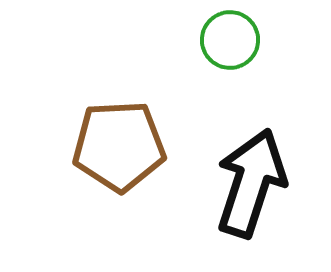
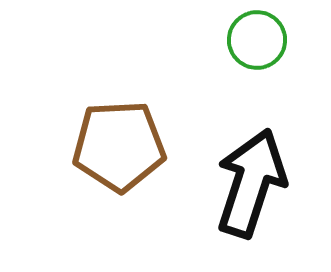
green circle: moved 27 px right
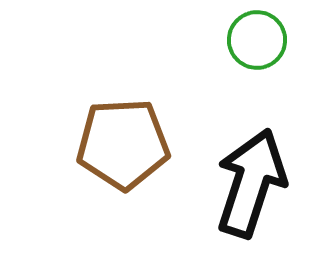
brown pentagon: moved 4 px right, 2 px up
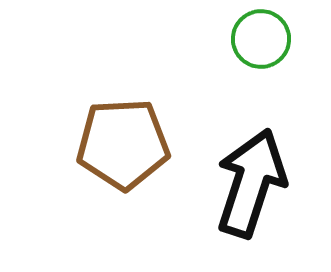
green circle: moved 4 px right, 1 px up
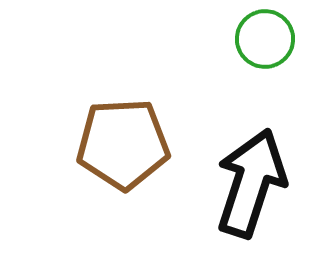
green circle: moved 4 px right
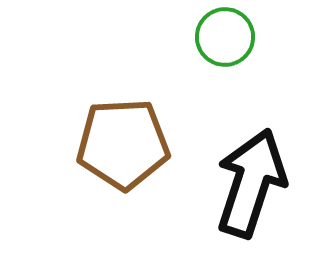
green circle: moved 40 px left, 2 px up
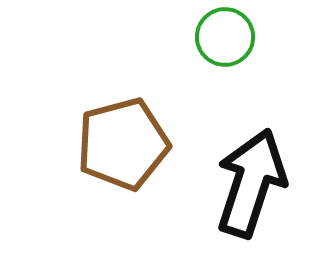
brown pentagon: rotated 12 degrees counterclockwise
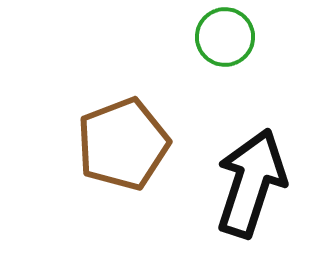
brown pentagon: rotated 6 degrees counterclockwise
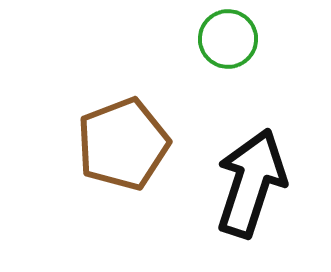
green circle: moved 3 px right, 2 px down
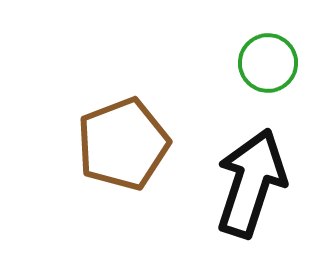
green circle: moved 40 px right, 24 px down
